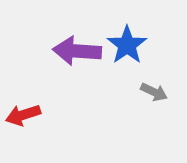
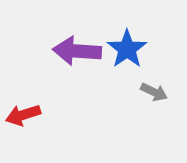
blue star: moved 4 px down
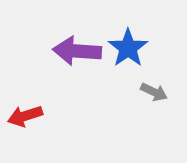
blue star: moved 1 px right, 1 px up
red arrow: moved 2 px right, 1 px down
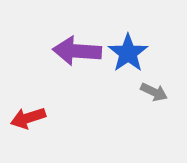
blue star: moved 5 px down
red arrow: moved 3 px right, 2 px down
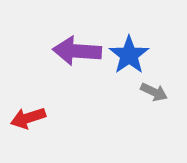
blue star: moved 1 px right, 2 px down
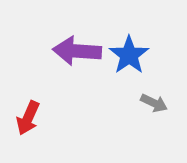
gray arrow: moved 11 px down
red arrow: rotated 48 degrees counterclockwise
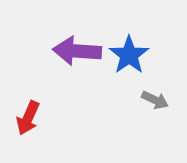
gray arrow: moved 1 px right, 3 px up
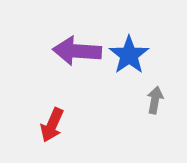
gray arrow: rotated 104 degrees counterclockwise
red arrow: moved 24 px right, 7 px down
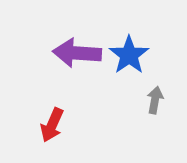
purple arrow: moved 2 px down
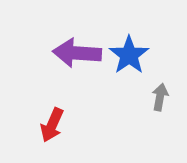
gray arrow: moved 5 px right, 3 px up
